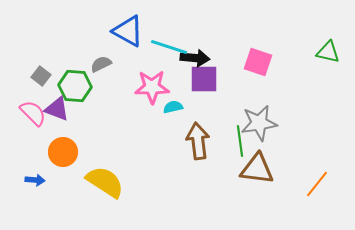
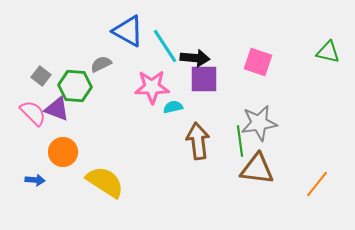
cyan line: moved 4 px left, 1 px up; rotated 39 degrees clockwise
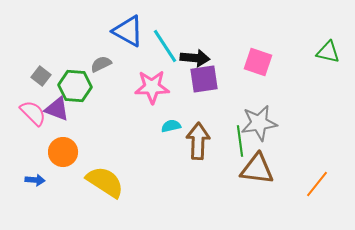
purple square: rotated 8 degrees counterclockwise
cyan semicircle: moved 2 px left, 19 px down
brown arrow: rotated 9 degrees clockwise
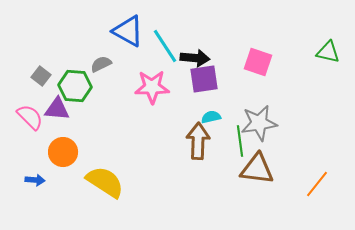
purple triangle: rotated 16 degrees counterclockwise
pink semicircle: moved 3 px left, 4 px down
cyan semicircle: moved 40 px right, 9 px up
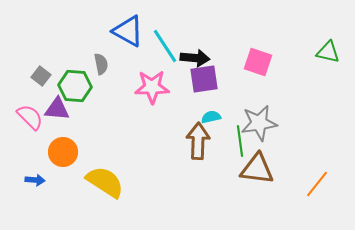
gray semicircle: rotated 105 degrees clockwise
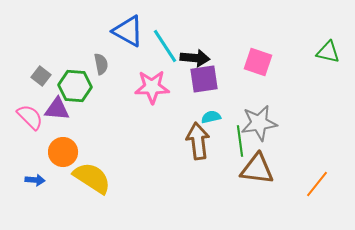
brown arrow: rotated 9 degrees counterclockwise
yellow semicircle: moved 13 px left, 4 px up
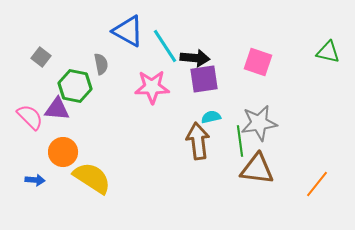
gray square: moved 19 px up
green hexagon: rotated 8 degrees clockwise
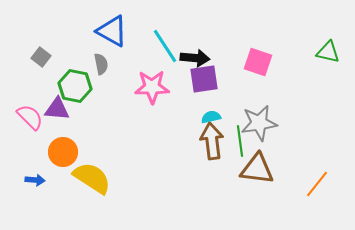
blue triangle: moved 16 px left
brown arrow: moved 14 px right
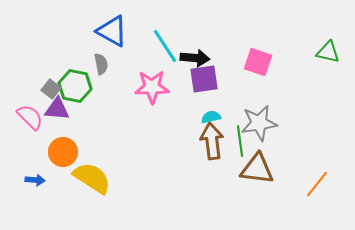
gray square: moved 10 px right, 32 px down
